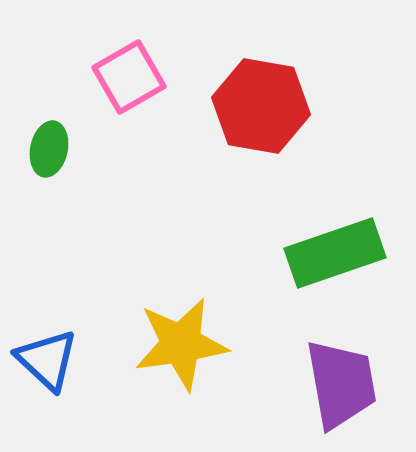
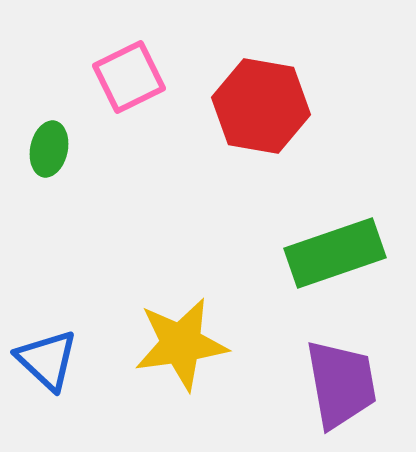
pink square: rotated 4 degrees clockwise
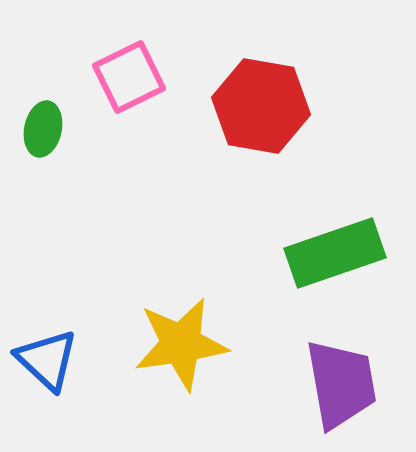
green ellipse: moved 6 px left, 20 px up
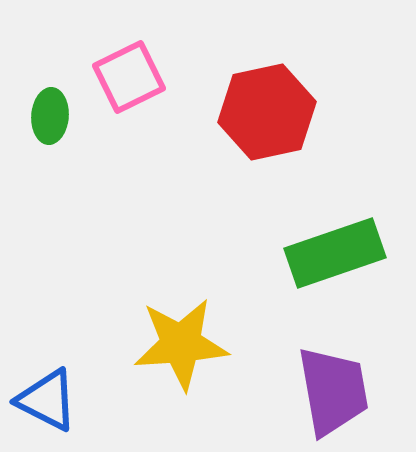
red hexagon: moved 6 px right, 6 px down; rotated 22 degrees counterclockwise
green ellipse: moved 7 px right, 13 px up; rotated 8 degrees counterclockwise
yellow star: rotated 4 degrees clockwise
blue triangle: moved 40 px down; rotated 16 degrees counterclockwise
purple trapezoid: moved 8 px left, 7 px down
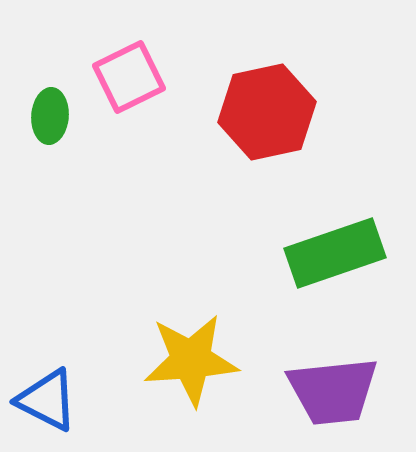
yellow star: moved 10 px right, 16 px down
purple trapezoid: rotated 94 degrees clockwise
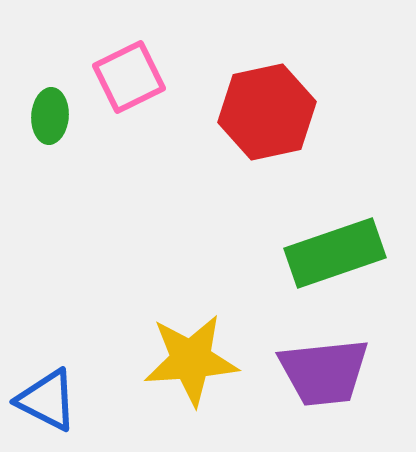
purple trapezoid: moved 9 px left, 19 px up
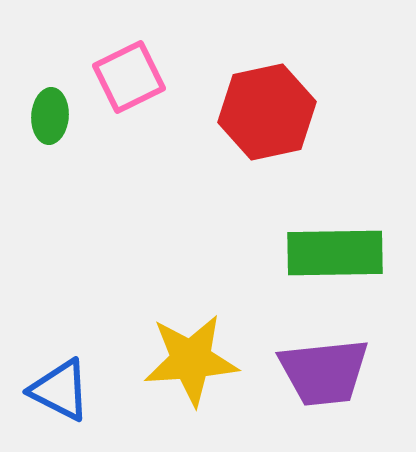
green rectangle: rotated 18 degrees clockwise
blue triangle: moved 13 px right, 10 px up
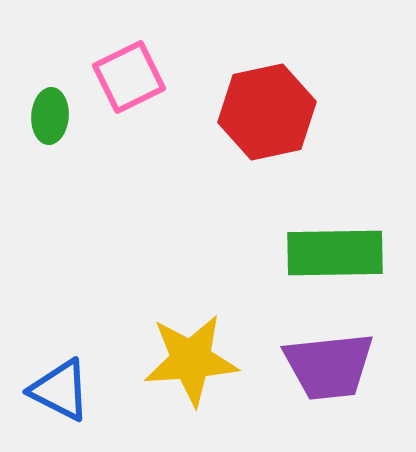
purple trapezoid: moved 5 px right, 6 px up
